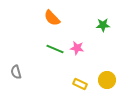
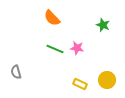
green star: rotated 24 degrees clockwise
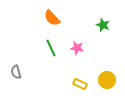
green line: moved 4 px left, 1 px up; rotated 42 degrees clockwise
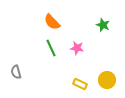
orange semicircle: moved 4 px down
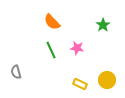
green star: rotated 16 degrees clockwise
green line: moved 2 px down
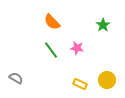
green line: rotated 12 degrees counterclockwise
gray semicircle: moved 6 px down; rotated 136 degrees clockwise
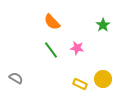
yellow circle: moved 4 px left, 1 px up
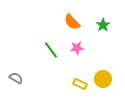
orange semicircle: moved 20 px right
pink star: rotated 16 degrees counterclockwise
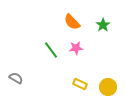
pink star: moved 1 px left
yellow circle: moved 5 px right, 8 px down
